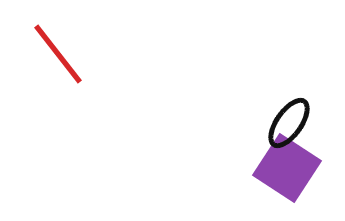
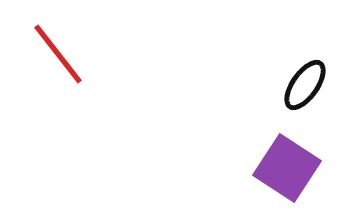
black ellipse: moved 16 px right, 38 px up
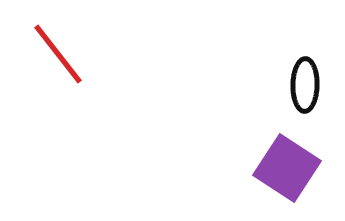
black ellipse: rotated 34 degrees counterclockwise
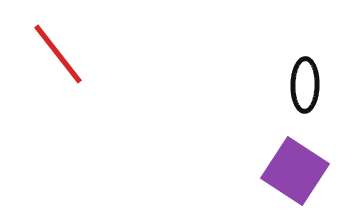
purple square: moved 8 px right, 3 px down
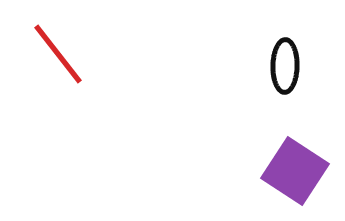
black ellipse: moved 20 px left, 19 px up
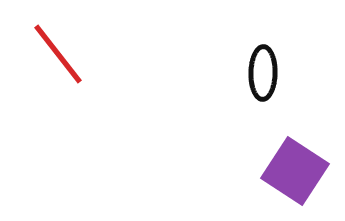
black ellipse: moved 22 px left, 7 px down
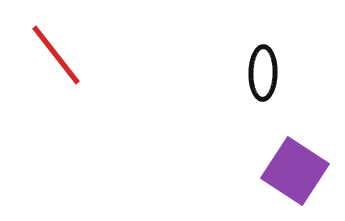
red line: moved 2 px left, 1 px down
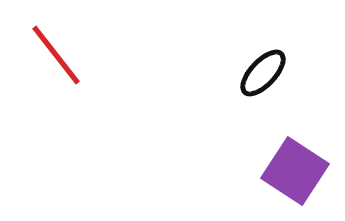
black ellipse: rotated 42 degrees clockwise
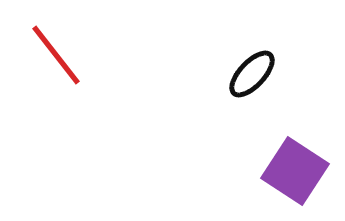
black ellipse: moved 11 px left, 1 px down
